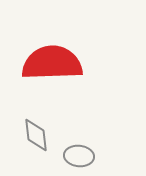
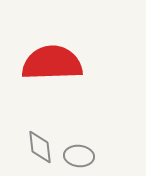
gray diamond: moved 4 px right, 12 px down
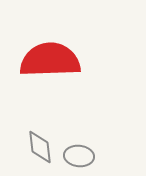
red semicircle: moved 2 px left, 3 px up
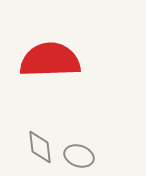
gray ellipse: rotated 12 degrees clockwise
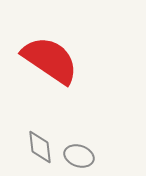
red semicircle: rotated 36 degrees clockwise
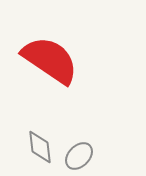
gray ellipse: rotated 64 degrees counterclockwise
